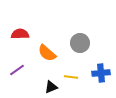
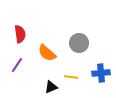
red semicircle: rotated 84 degrees clockwise
gray circle: moved 1 px left
purple line: moved 5 px up; rotated 21 degrees counterclockwise
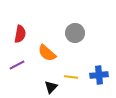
red semicircle: rotated 18 degrees clockwise
gray circle: moved 4 px left, 10 px up
purple line: rotated 28 degrees clockwise
blue cross: moved 2 px left, 2 px down
black triangle: rotated 24 degrees counterclockwise
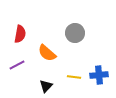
yellow line: moved 3 px right
black triangle: moved 5 px left, 1 px up
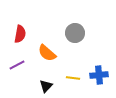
yellow line: moved 1 px left, 1 px down
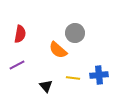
orange semicircle: moved 11 px right, 3 px up
black triangle: rotated 24 degrees counterclockwise
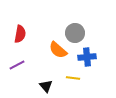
blue cross: moved 12 px left, 18 px up
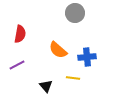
gray circle: moved 20 px up
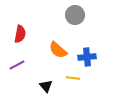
gray circle: moved 2 px down
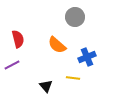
gray circle: moved 2 px down
red semicircle: moved 2 px left, 5 px down; rotated 24 degrees counterclockwise
orange semicircle: moved 1 px left, 5 px up
blue cross: rotated 18 degrees counterclockwise
purple line: moved 5 px left
